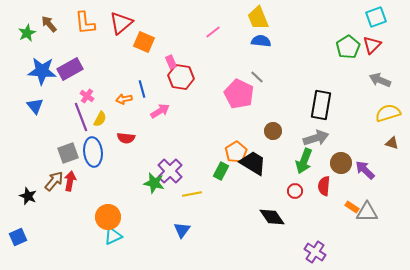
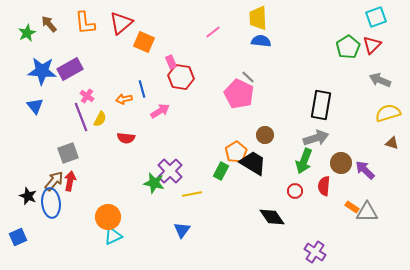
yellow trapezoid at (258, 18): rotated 20 degrees clockwise
gray line at (257, 77): moved 9 px left
brown circle at (273, 131): moved 8 px left, 4 px down
blue ellipse at (93, 152): moved 42 px left, 51 px down
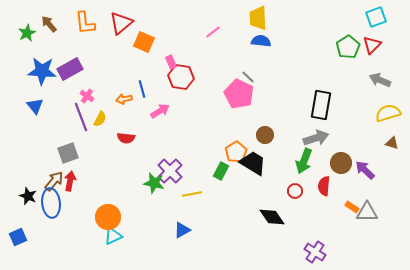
blue triangle at (182, 230): rotated 24 degrees clockwise
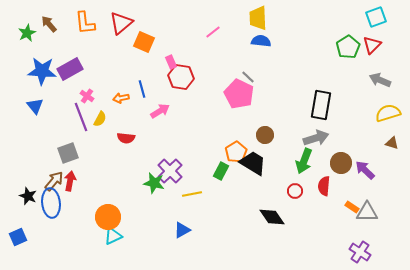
orange arrow at (124, 99): moved 3 px left, 1 px up
purple cross at (315, 252): moved 45 px right
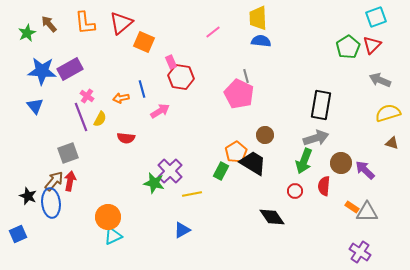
gray line at (248, 77): moved 2 px left, 1 px up; rotated 32 degrees clockwise
blue square at (18, 237): moved 3 px up
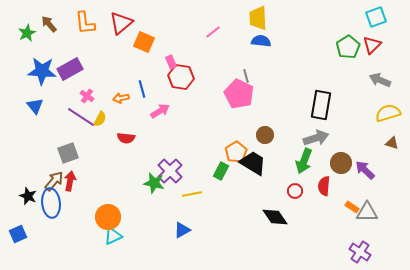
purple line at (81, 117): rotated 36 degrees counterclockwise
black diamond at (272, 217): moved 3 px right
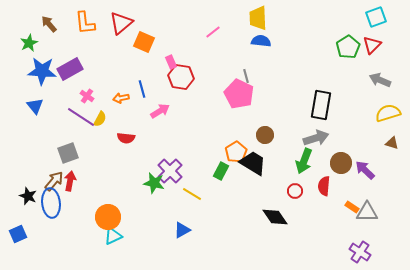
green star at (27, 33): moved 2 px right, 10 px down
yellow line at (192, 194): rotated 42 degrees clockwise
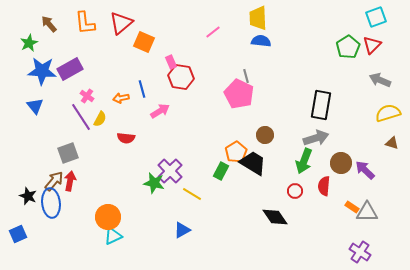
purple line at (81, 117): rotated 24 degrees clockwise
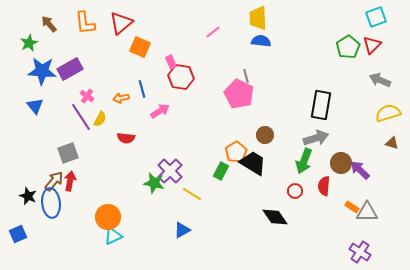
orange square at (144, 42): moved 4 px left, 5 px down
purple arrow at (365, 170): moved 5 px left
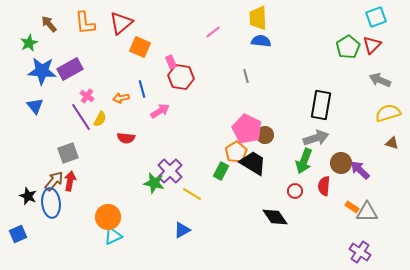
pink pentagon at (239, 94): moved 8 px right, 35 px down
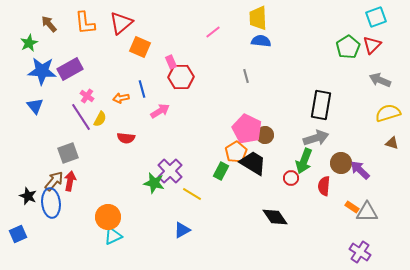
red hexagon at (181, 77): rotated 10 degrees counterclockwise
red circle at (295, 191): moved 4 px left, 13 px up
